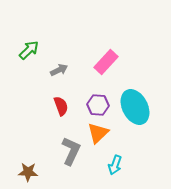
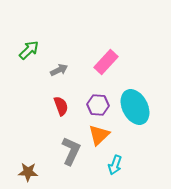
orange triangle: moved 1 px right, 2 px down
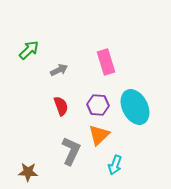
pink rectangle: rotated 60 degrees counterclockwise
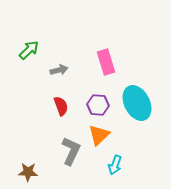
gray arrow: rotated 12 degrees clockwise
cyan ellipse: moved 2 px right, 4 px up
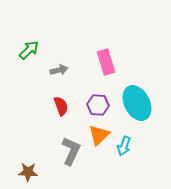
cyan arrow: moved 9 px right, 19 px up
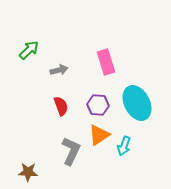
orange triangle: rotated 10 degrees clockwise
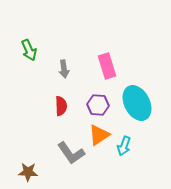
green arrow: rotated 110 degrees clockwise
pink rectangle: moved 1 px right, 4 px down
gray arrow: moved 5 px right, 1 px up; rotated 96 degrees clockwise
red semicircle: rotated 18 degrees clockwise
gray L-shape: moved 2 px down; rotated 120 degrees clockwise
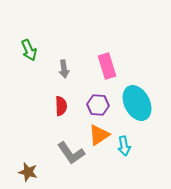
cyan arrow: rotated 30 degrees counterclockwise
brown star: rotated 12 degrees clockwise
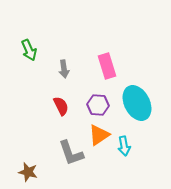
red semicircle: rotated 24 degrees counterclockwise
gray L-shape: rotated 16 degrees clockwise
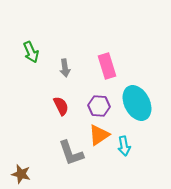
green arrow: moved 2 px right, 2 px down
gray arrow: moved 1 px right, 1 px up
purple hexagon: moved 1 px right, 1 px down
brown star: moved 7 px left, 2 px down
